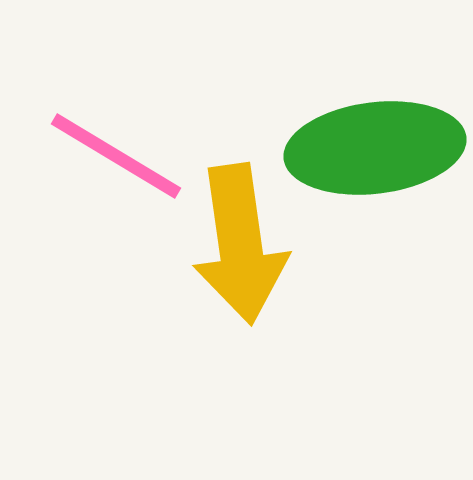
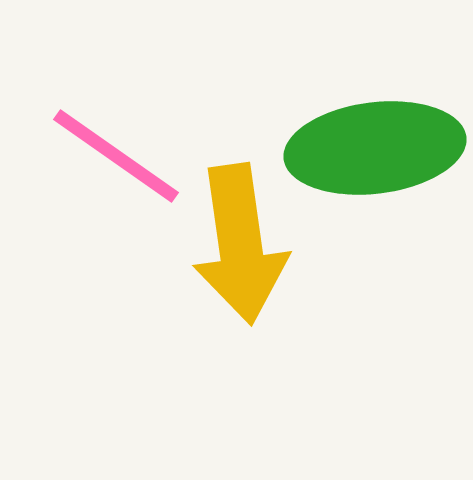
pink line: rotated 4 degrees clockwise
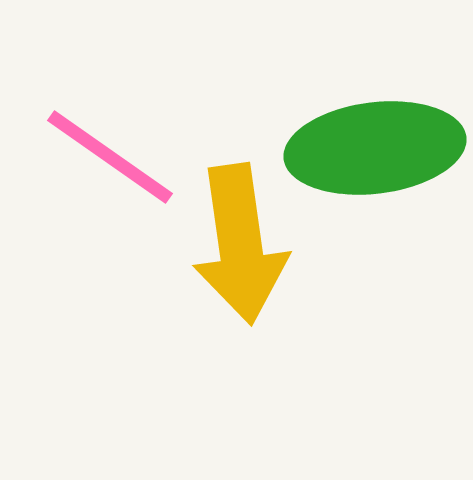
pink line: moved 6 px left, 1 px down
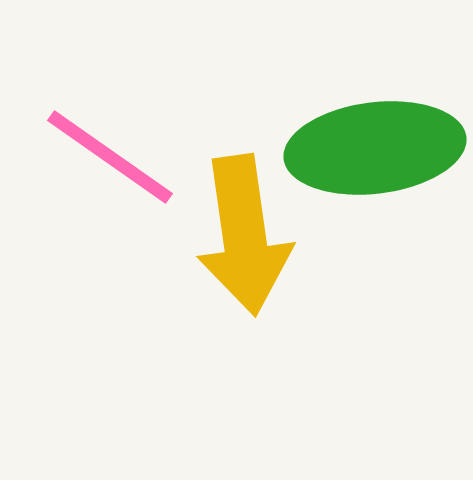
yellow arrow: moved 4 px right, 9 px up
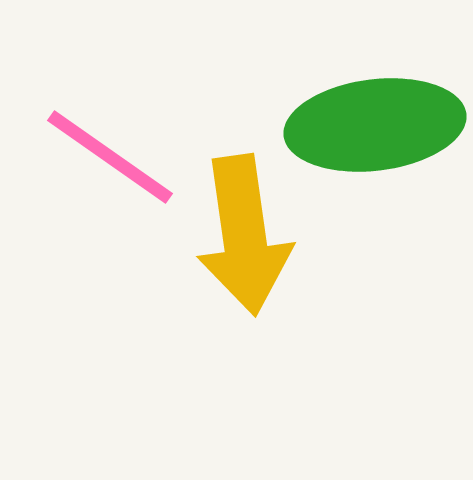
green ellipse: moved 23 px up
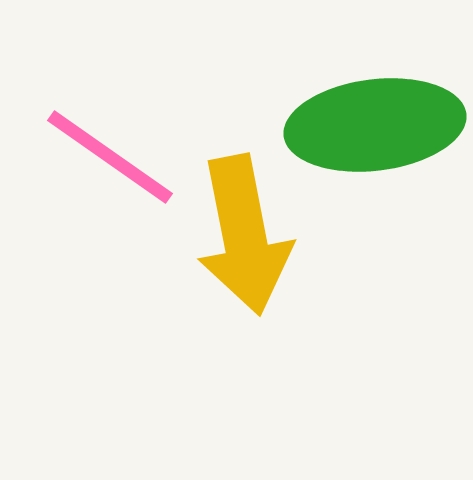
yellow arrow: rotated 3 degrees counterclockwise
